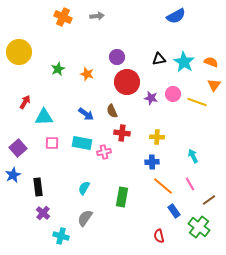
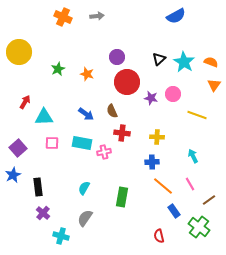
black triangle: rotated 32 degrees counterclockwise
yellow line: moved 13 px down
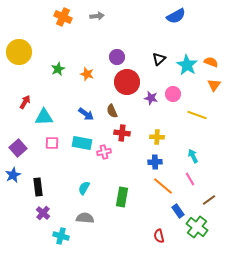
cyan star: moved 3 px right, 3 px down
blue cross: moved 3 px right
pink line: moved 5 px up
blue rectangle: moved 4 px right
gray semicircle: rotated 60 degrees clockwise
green cross: moved 2 px left
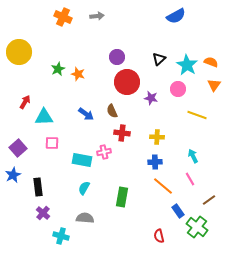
orange star: moved 9 px left
pink circle: moved 5 px right, 5 px up
cyan rectangle: moved 17 px down
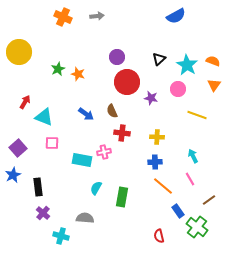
orange semicircle: moved 2 px right, 1 px up
cyan triangle: rotated 24 degrees clockwise
cyan semicircle: moved 12 px right
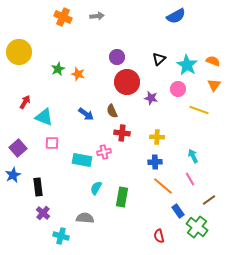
yellow line: moved 2 px right, 5 px up
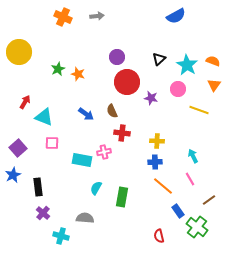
yellow cross: moved 4 px down
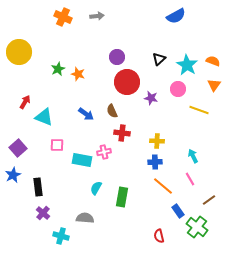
pink square: moved 5 px right, 2 px down
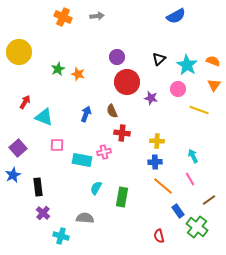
blue arrow: rotated 105 degrees counterclockwise
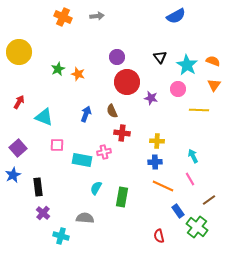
black triangle: moved 1 px right, 2 px up; rotated 24 degrees counterclockwise
red arrow: moved 6 px left
yellow line: rotated 18 degrees counterclockwise
orange line: rotated 15 degrees counterclockwise
